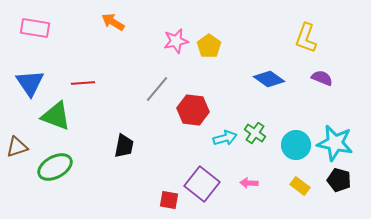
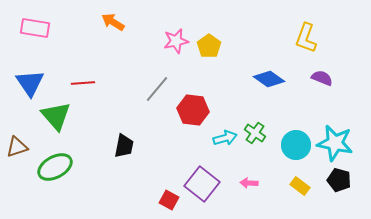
green triangle: rotated 28 degrees clockwise
red square: rotated 18 degrees clockwise
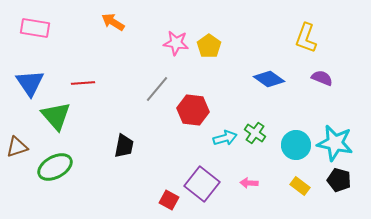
pink star: moved 2 px down; rotated 20 degrees clockwise
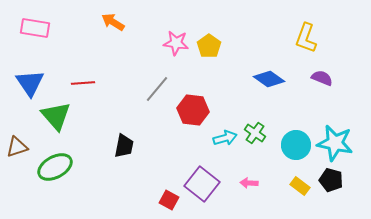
black pentagon: moved 8 px left
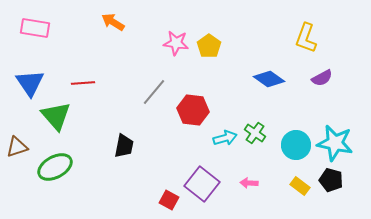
purple semicircle: rotated 130 degrees clockwise
gray line: moved 3 px left, 3 px down
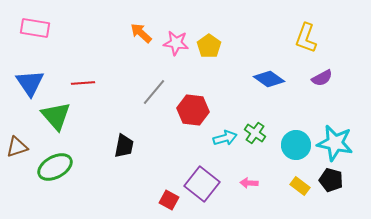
orange arrow: moved 28 px right, 11 px down; rotated 10 degrees clockwise
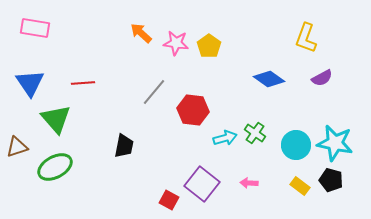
green triangle: moved 3 px down
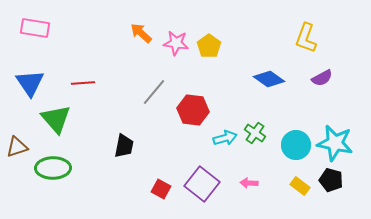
green ellipse: moved 2 px left, 1 px down; rotated 28 degrees clockwise
red square: moved 8 px left, 11 px up
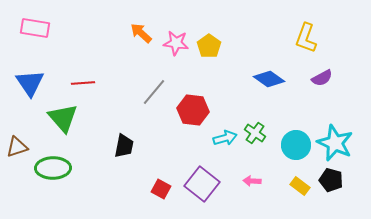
green triangle: moved 7 px right, 1 px up
cyan star: rotated 12 degrees clockwise
pink arrow: moved 3 px right, 2 px up
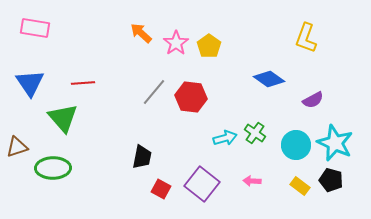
pink star: rotated 30 degrees clockwise
purple semicircle: moved 9 px left, 22 px down
red hexagon: moved 2 px left, 13 px up
black trapezoid: moved 18 px right, 11 px down
